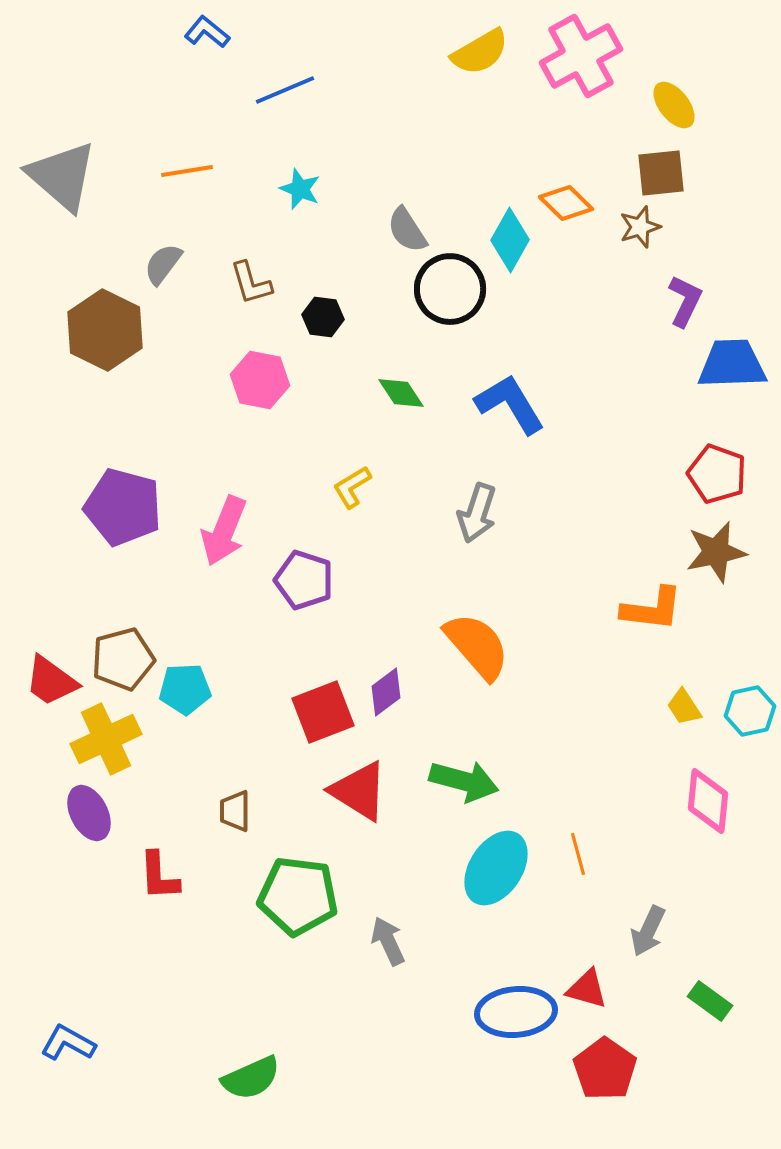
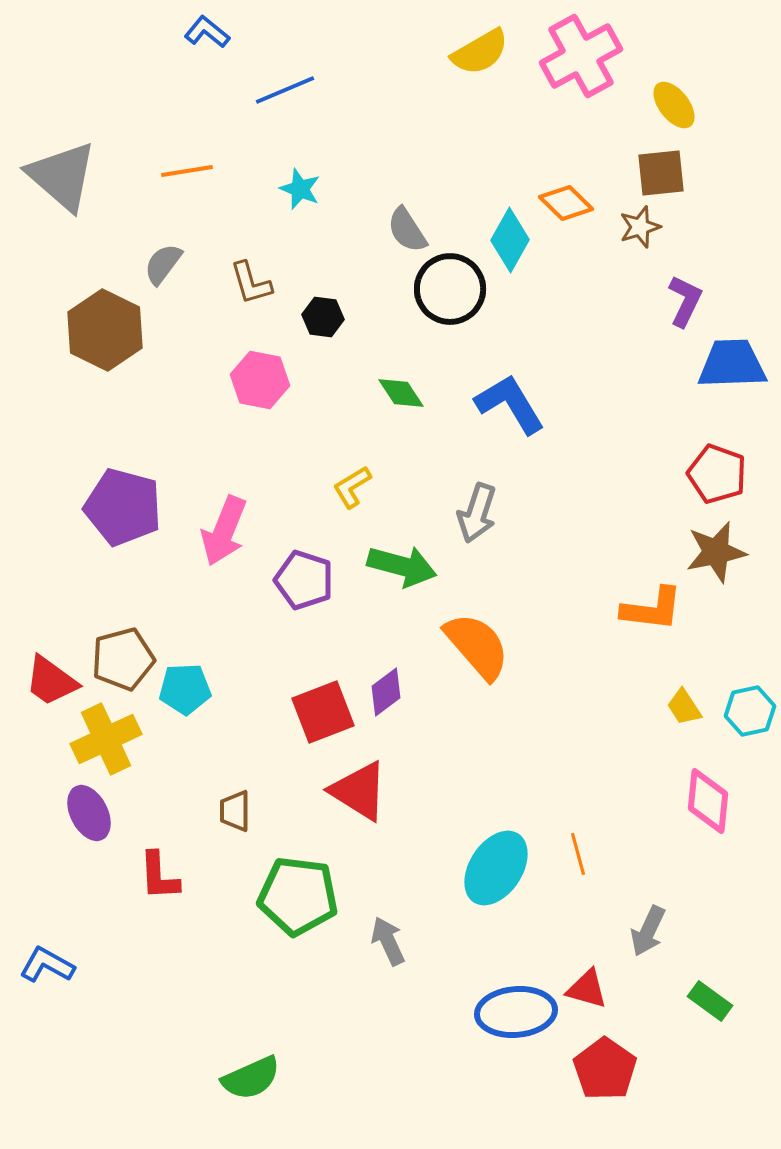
green arrow at (464, 781): moved 62 px left, 215 px up
blue L-shape at (68, 1043): moved 21 px left, 78 px up
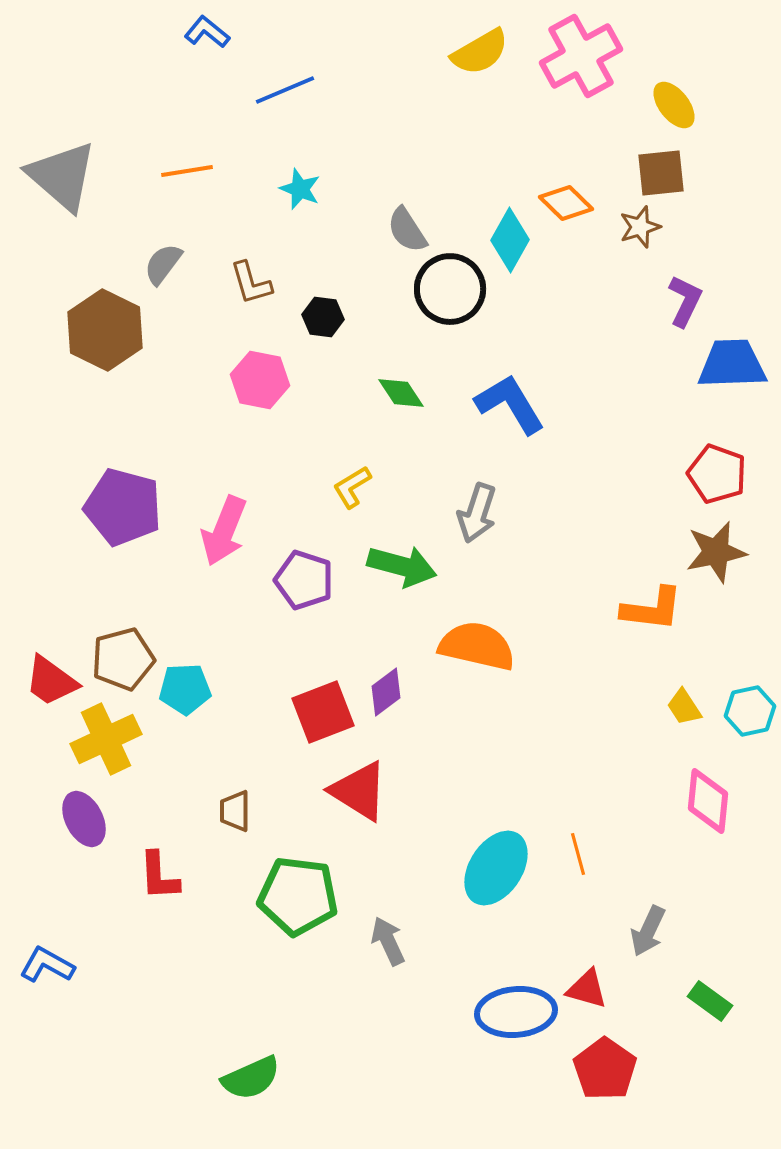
orange semicircle at (477, 646): rotated 36 degrees counterclockwise
purple ellipse at (89, 813): moved 5 px left, 6 px down
